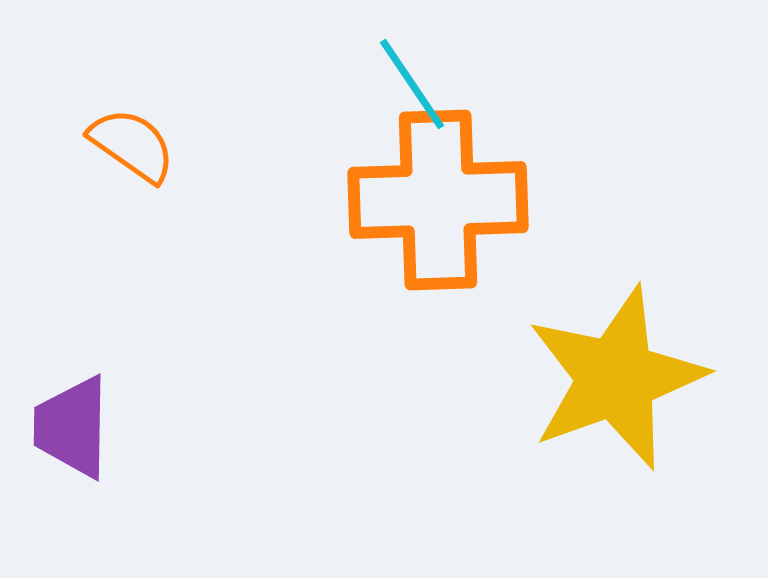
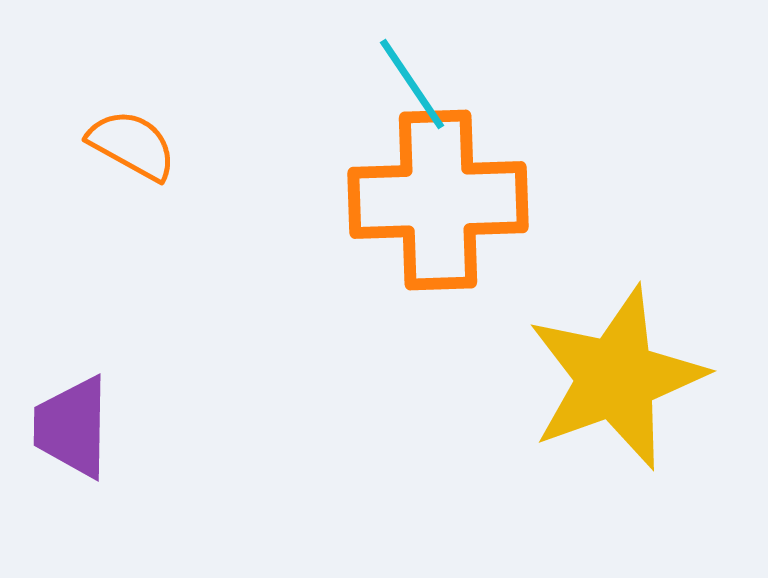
orange semicircle: rotated 6 degrees counterclockwise
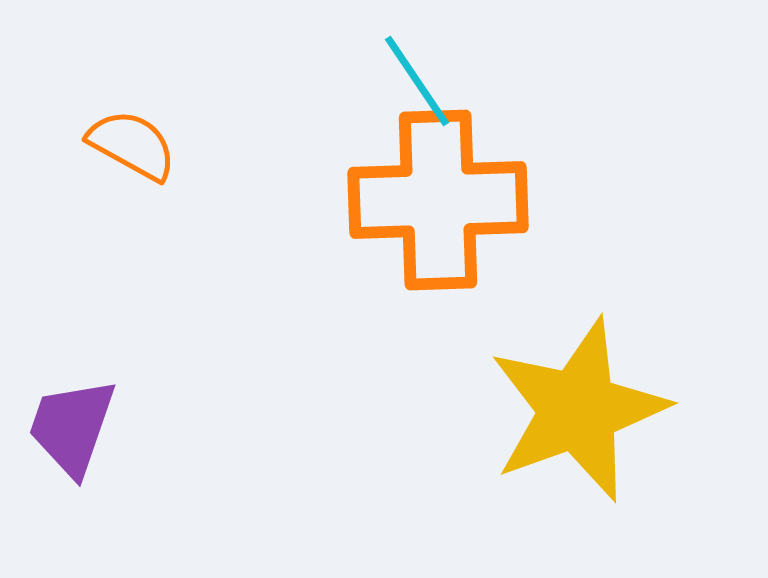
cyan line: moved 5 px right, 3 px up
yellow star: moved 38 px left, 32 px down
purple trapezoid: rotated 18 degrees clockwise
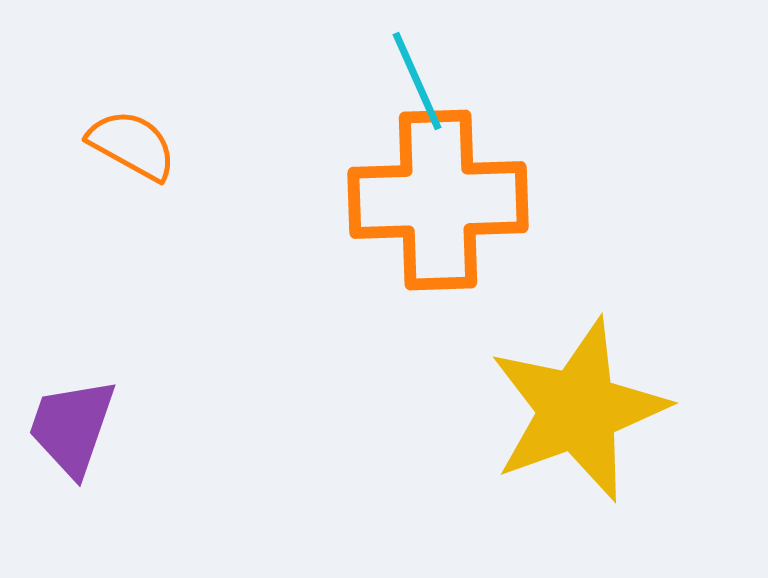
cyan line: rotated 10 degrees clockwise
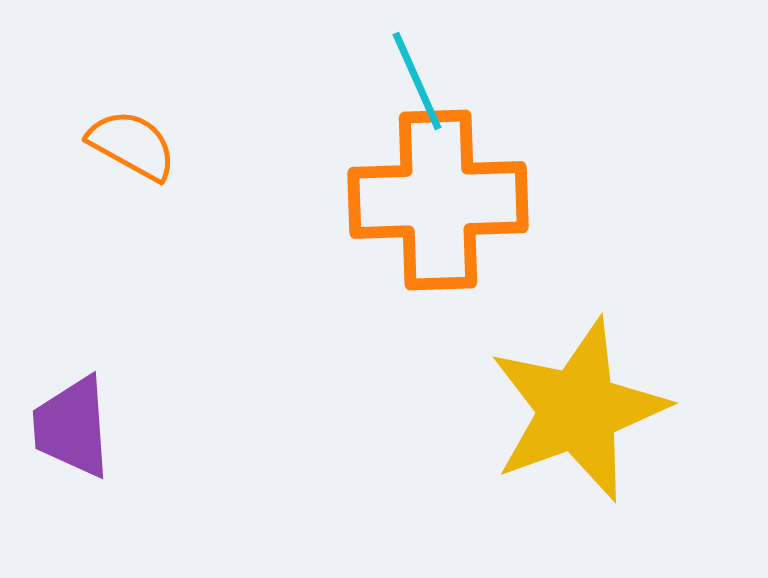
purple trapezoid: rotated 23 degrees counterclockwise
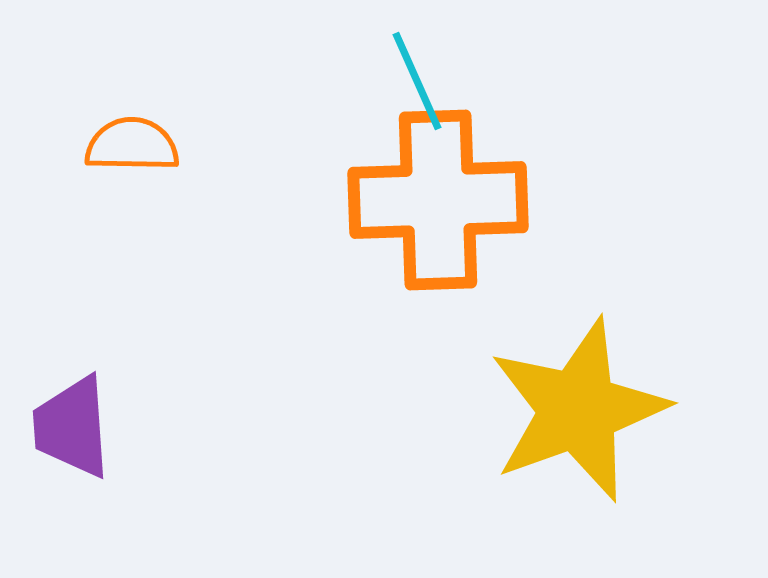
orange semicircle: rotated 28 degrees counterclockwise
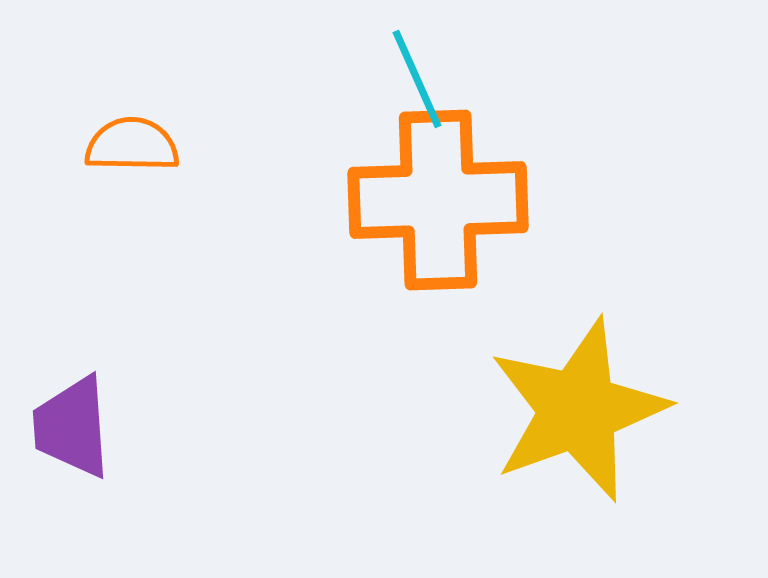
cyan line: moved 2 px up
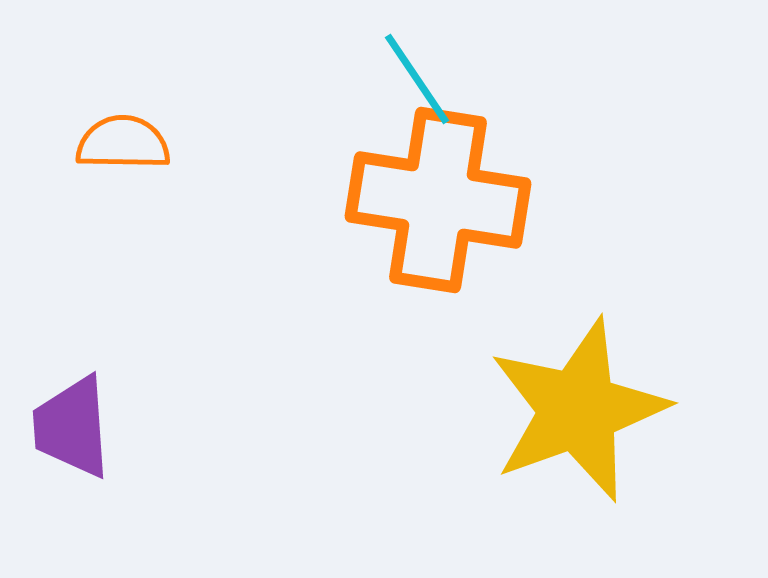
cyan line: rotated 10 degrees counterclockwise
orange semicircle: moved 9 px left, 2 px up
orange cross: rotated 11 degrees clockwise
